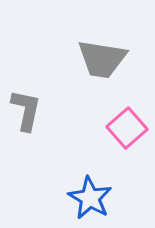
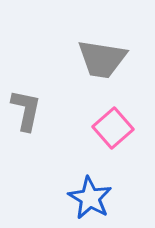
pink square: moved 14 px left
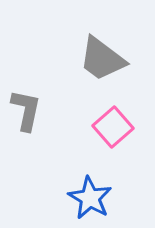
gray trapezoid: rotated 28 degrees clockwise
pink square: moved 1 px up
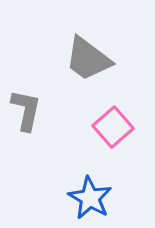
gray trapezoid: moved 14 px left
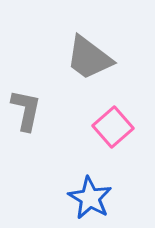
gray trapezoid: moved 1 px right, 1 px up
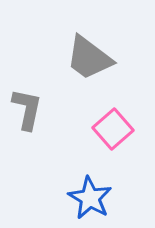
gray L-shape: moved 1 px right, 1 px up
pink square: moved 2 px down
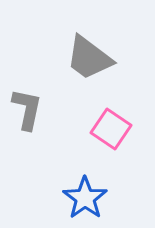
pink square: moved 2 px left; rotated 15 degrees counterclockwise
blue star: moved 5 px left; rotated 6 degrees clockwise
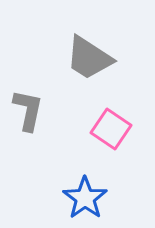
gray trapezoid: rotated 4 degrees counterclockwise
gray L-shape: moved 1 px right, 1 px down
